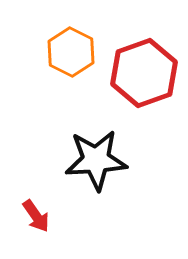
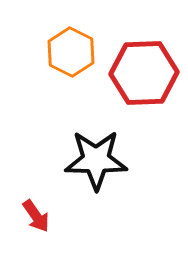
red hexagon: rotated 18 degrees clockwise
black star: rotated 4 degrees clockwise
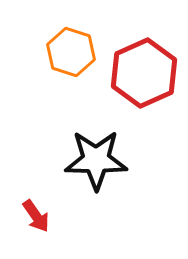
orange hexagon: rotated 9 degrees counterclockwise
red hexagon: rotated 22 degrees counterclockwise
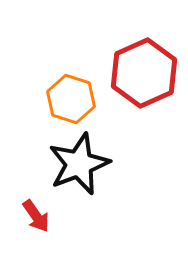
orange hexagon: moved 47 px down
black star: moved 17 px left, 4 px down; rotated 22 degrees counterclockwise
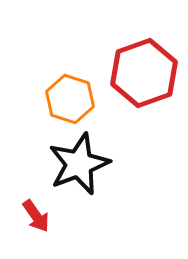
red hexagon: rotated 4 degrees clockwise
orange hexagon: moved 1 px left
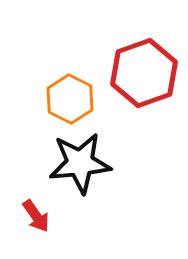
orange hexagon: rotated 9 degrees clockwise
black star: moved 1 px right, 1 px up; rotated 16 degrees clockwise
